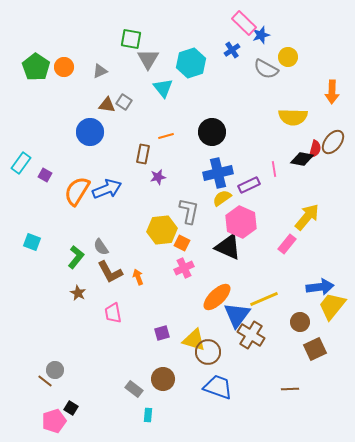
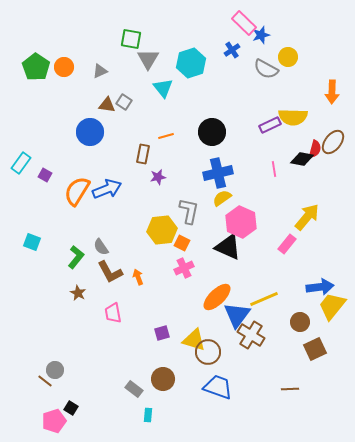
purple rectangle at (249, 185): moved 21 px right, 60 px up
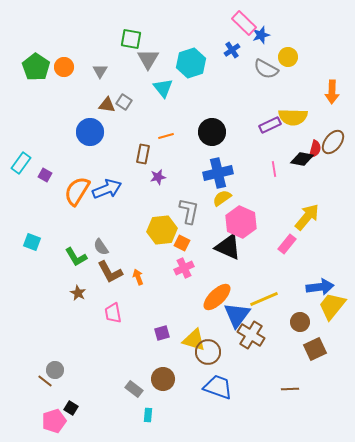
gray triangle at (100, 71): rotated 35 degrees counterclockwise
green L-shape at (76, 257): rotated 110 degrees clockwise
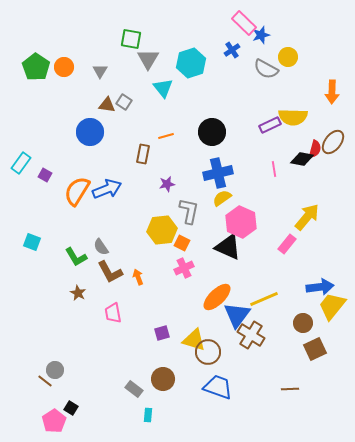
purple star at (158, 177): moved 9 px right, 7 px down
brown circle at (300, 322): moved 3 px right, 1 px down
pink pentagon at (54, 421): rotated 15 degrees counterclockwise
